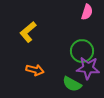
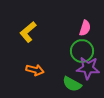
pink semicircle: moved 2 px left, 16 px down
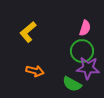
orange arrow: moved 1 px down
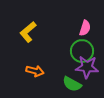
purple star: moved 1 px left, 1 px up
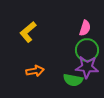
green circle: moved 5 px right, 1 px up
orange arrow: rotated 24 degrees counterclockwise
green semicircle: moved 1 px right, 4 px up; rotated 18 degrees counterclockwise
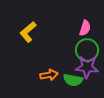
orange arrow: moved 14 px right, 4 px down
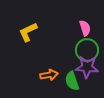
pink semicircle: rotated 35 degrees counterclockwise
yellow L-shape: rotated 15 degrees clockwise
green semicircle: moved 1 px left, 1 px down; rotated 60 degrees clockwise
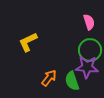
pink semicircle: moved 4 px right, 6 px up
yellow L-shape: moved 10 px down
green circle: moved 3 px right
orange arrow: moved 3 px down; rotated 42 degrees counterclockwise
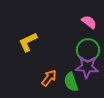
pink semicircle: rotated 35 degrees counterclockwise
green circle: moved 2 px left
green semicircle: moved 1 px left, 1 px down
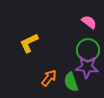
yellow L-shape: moved 1 px right, 1 px down
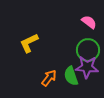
green semicircle: moved 6 px up
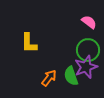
yellow L-shape: rotated 65 degrees counterclockwise
purple star: moved 1 px left; rotated 25 degrees counterclockwise
